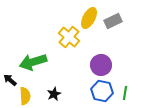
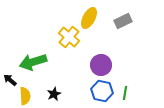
gray rectangle: moved 10 px right
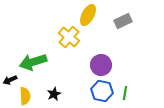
yellow ellipse: moved 1 px left, 3 px up
black arrow: rotated 64 degrees counterclockwise
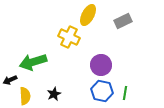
yellow cross: rotated 15 degrees counterclockwise
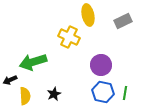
yellow ellipse: rotated 40 degrees counterclockwise
blue hexagon: moved 1 px right, 1 px down
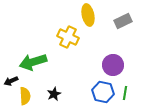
yellow cross: moved 1 px left
purple circle: moved 12 px right
black arrow: moved 1 px right, 1 px down
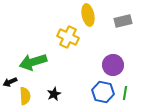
gray rectangle: rotated 12 degrees clockwise
black arrow: moved 1 px left, 1 px down
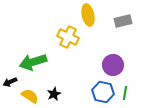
yellow semicircle: moved 5 px right; rotated 54 degrees counterclockwise
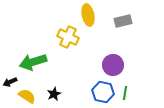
yellow semicircle: moved 3 px left
